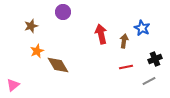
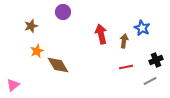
black cross: moved 1 px right, 1 px down
gray line: moved 1 px right
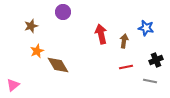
blue star: moved 4 px right; rotated 14 degrees counterclockwise
gray line: rotated 40 degrees clockwise
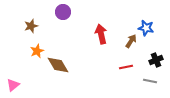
brown arrow: moved 7 px right; rotated 24 degrees clockwise
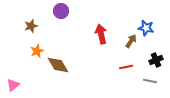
purple circle: moved 2 px left, 1 px up
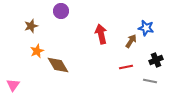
pink triangle: rotated 16 degrees counterclockwise
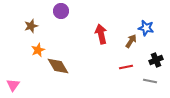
orange star: moved 1 px right, 1 px up
brown diamond: moved 1 px down
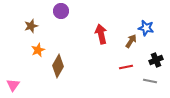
brown diamond: rotated 60 degrees clockwise
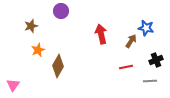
gray line: rotated 16 degrees counterclockwise
